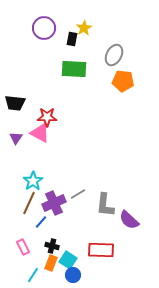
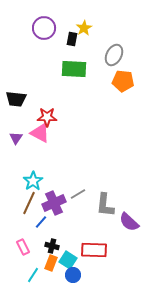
black trapezoid: moved 1 px right, 4 px up
purple semicircle: moved 2 px down
red rectangle: moved 7 px left
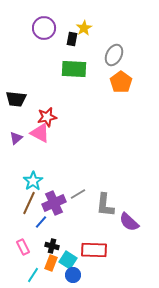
orange pentagon: moved 2 px left, 1 px down; rotated 30 degrees clockwise
red star: rotated 12 degrees counterclockwise
purple triangle: rotated 16 degrees clockwise
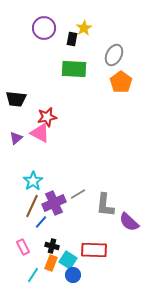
brown line: moved 3 px right, 3 px down
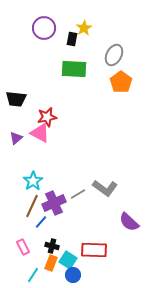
gray L-shape: moved 17 px up; rotated 60 degrees counterclockwise
